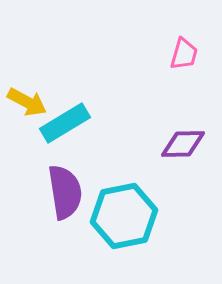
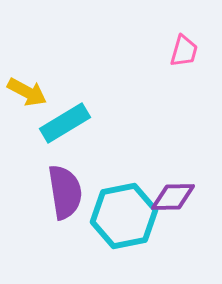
pink trapezoid: moved 3 px up
yellow arrow: moved 10 px up
purple diamond: moved 10 px left, 53 px down
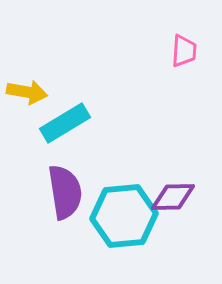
pink trapezoid: rotated 12 degrees counterclockwise
yellow arrow: rotated 18 degrees counterclockwise
cyan hexagon: rotated 6 degrees clockwise
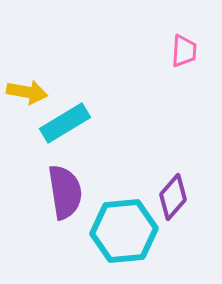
purple diamond: rotated 48 degrees counterclockwise
cyan hexagon: moved 15 px down
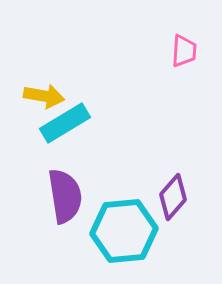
yellow arrow: moved 17 px right, 4 px down
purple semicircle: moved 4 px down
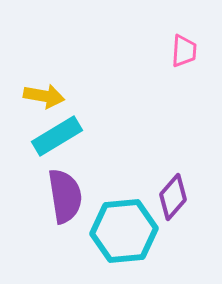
cyan rectangle: moved 8 px left, 13 px down
